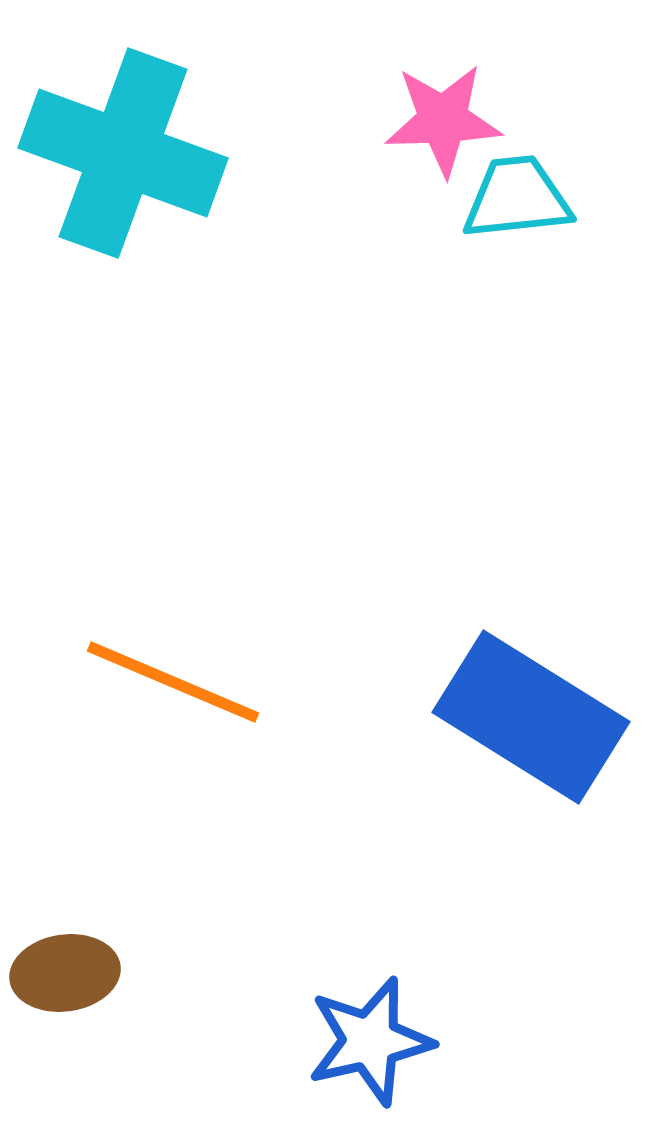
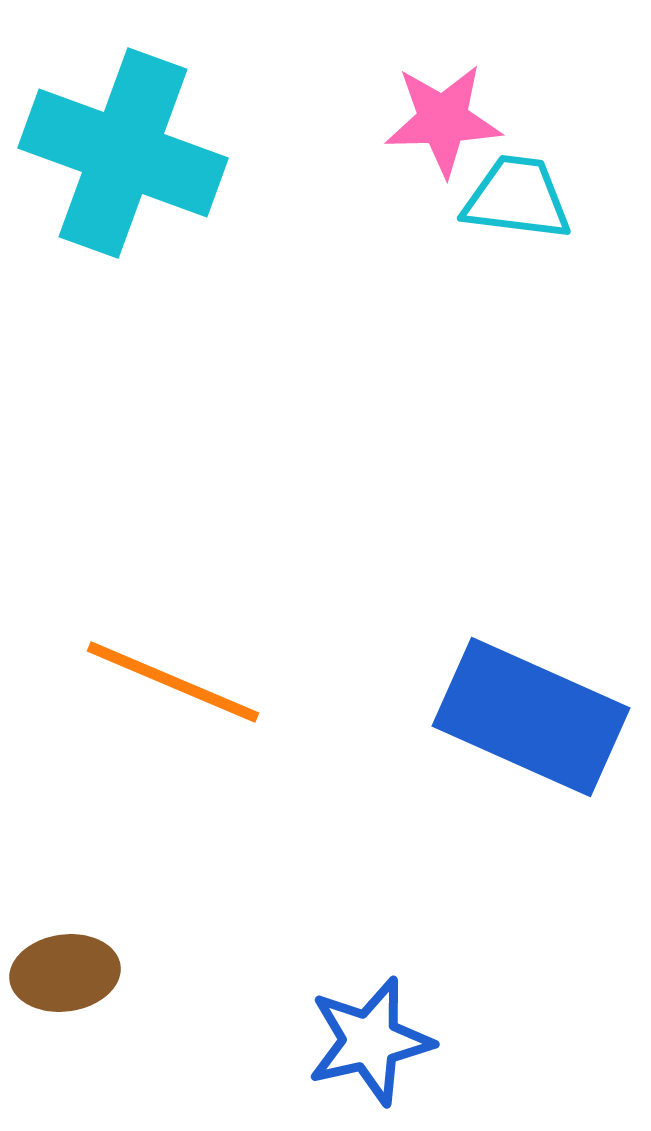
cyan trapezoid: rotated 13 degrees clockwise
blue rectangle: rotated 8 degrees counterclockwise
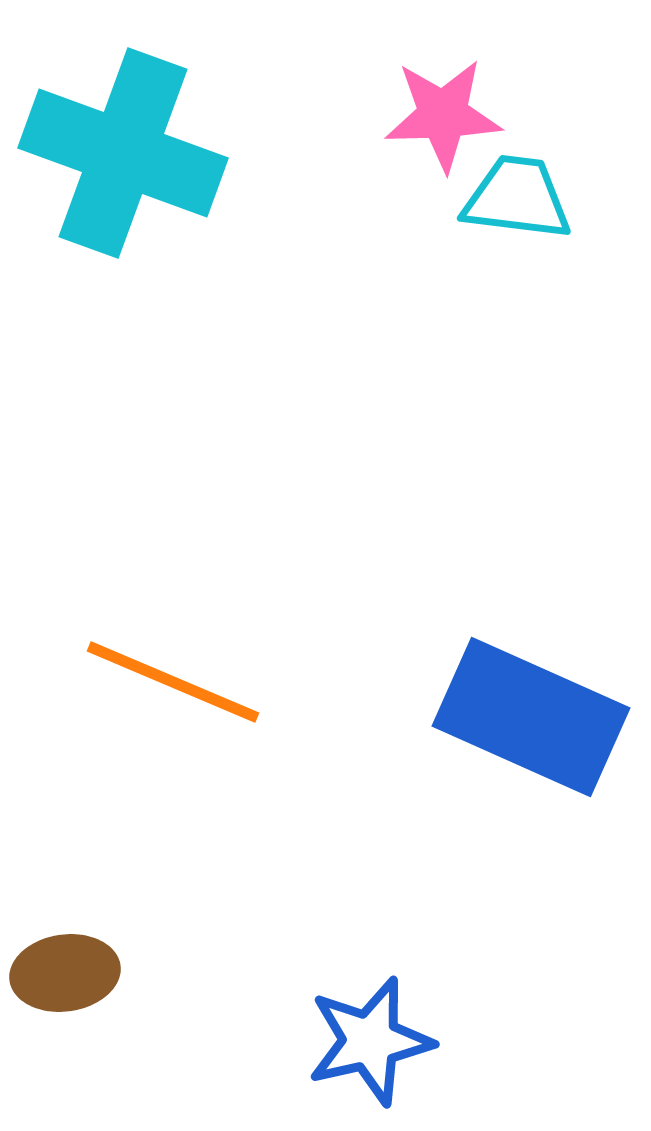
pink star: moved 5 px up
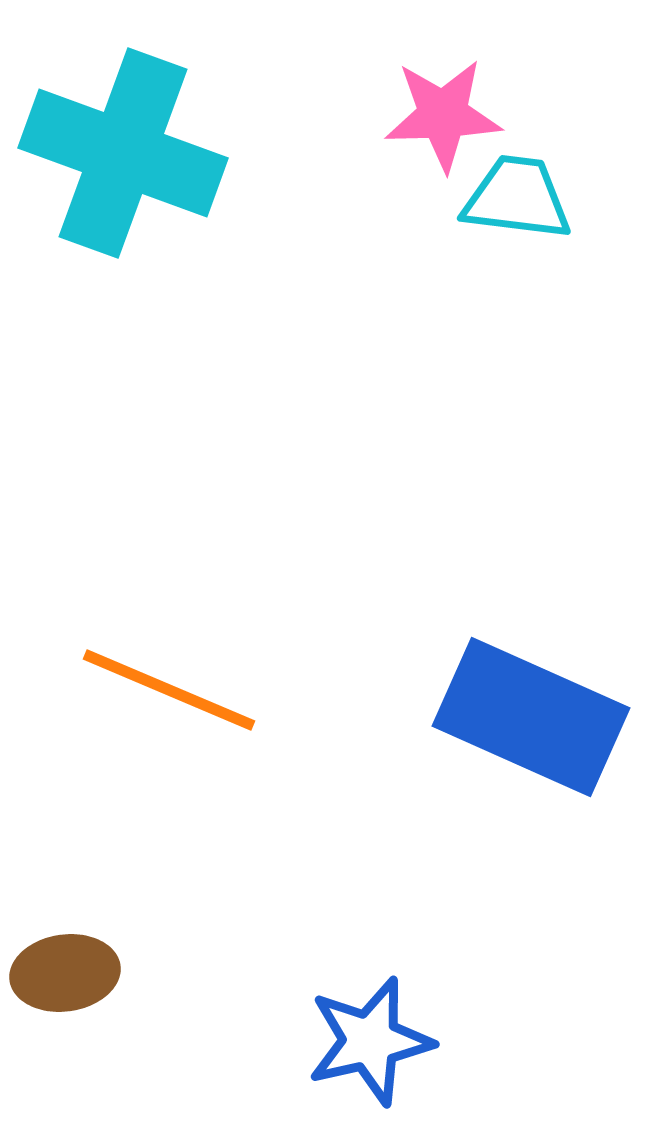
orange line: moved 4 px left, 8 px down
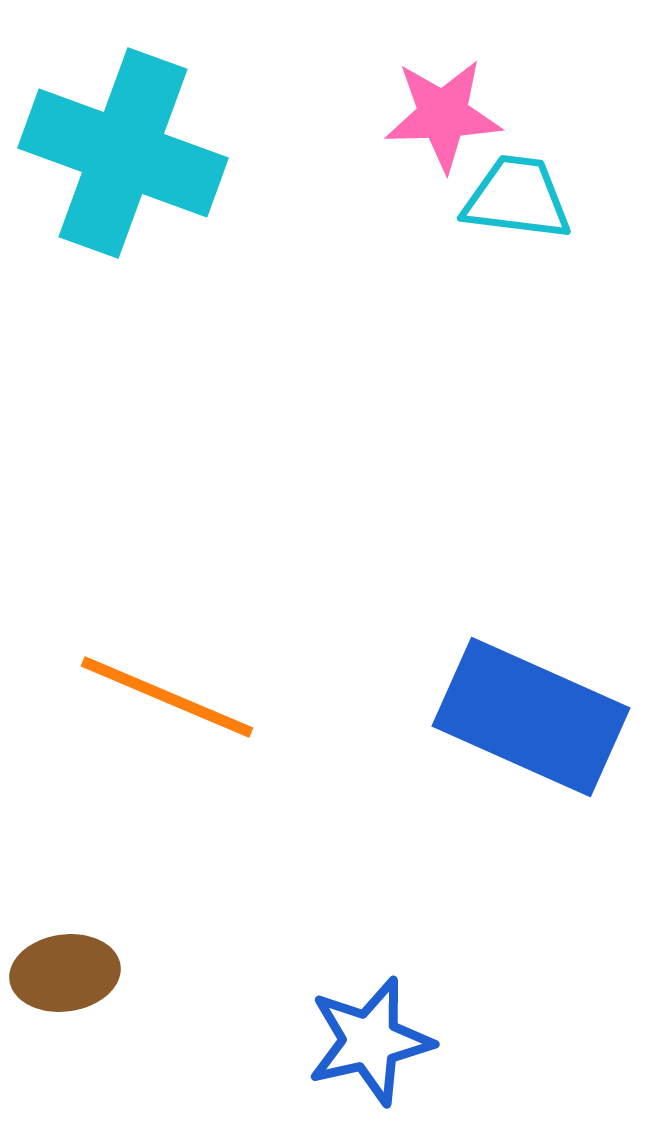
orange line: moved 2 px left, 7 px down
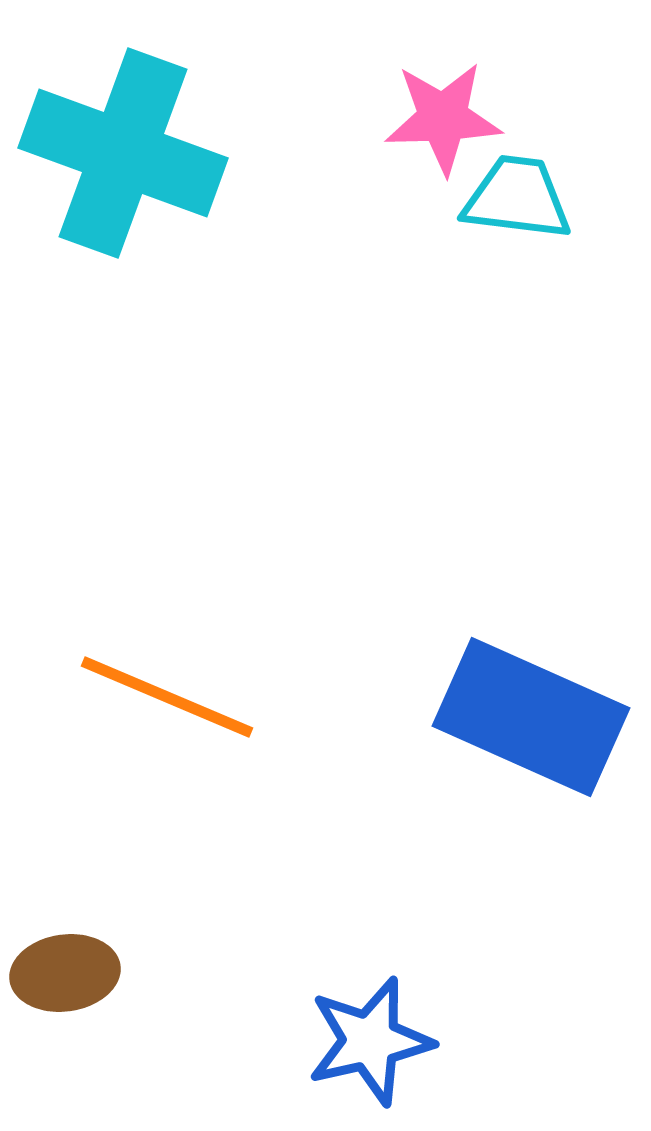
pink star: moved 3 px down
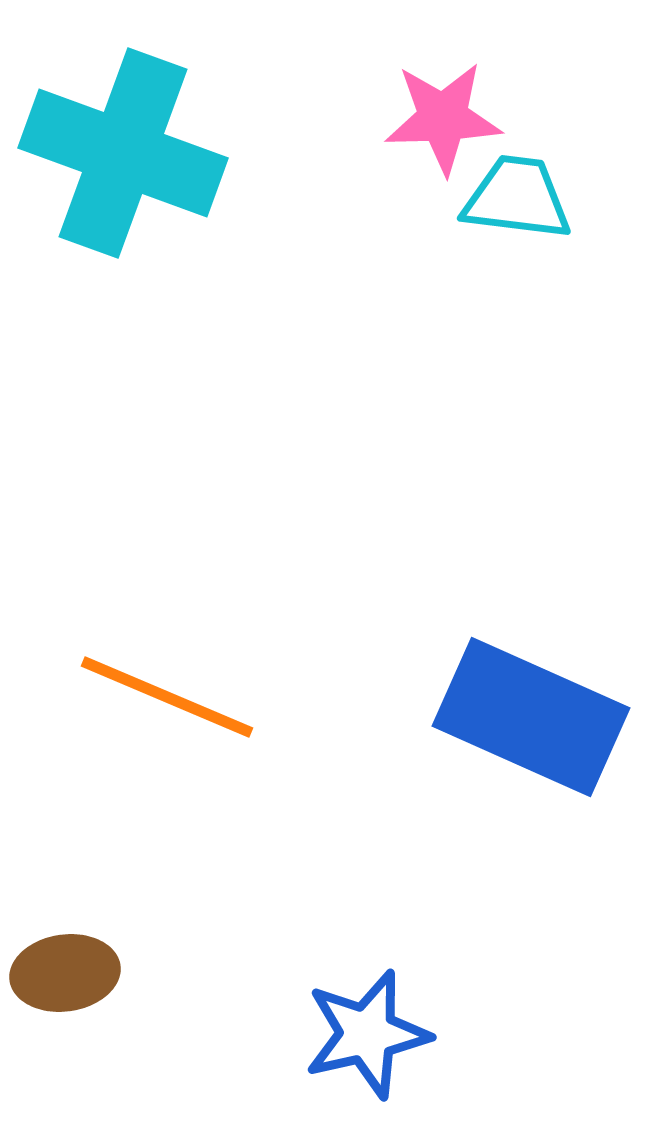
blue star: moved 3 px left, 7 px up
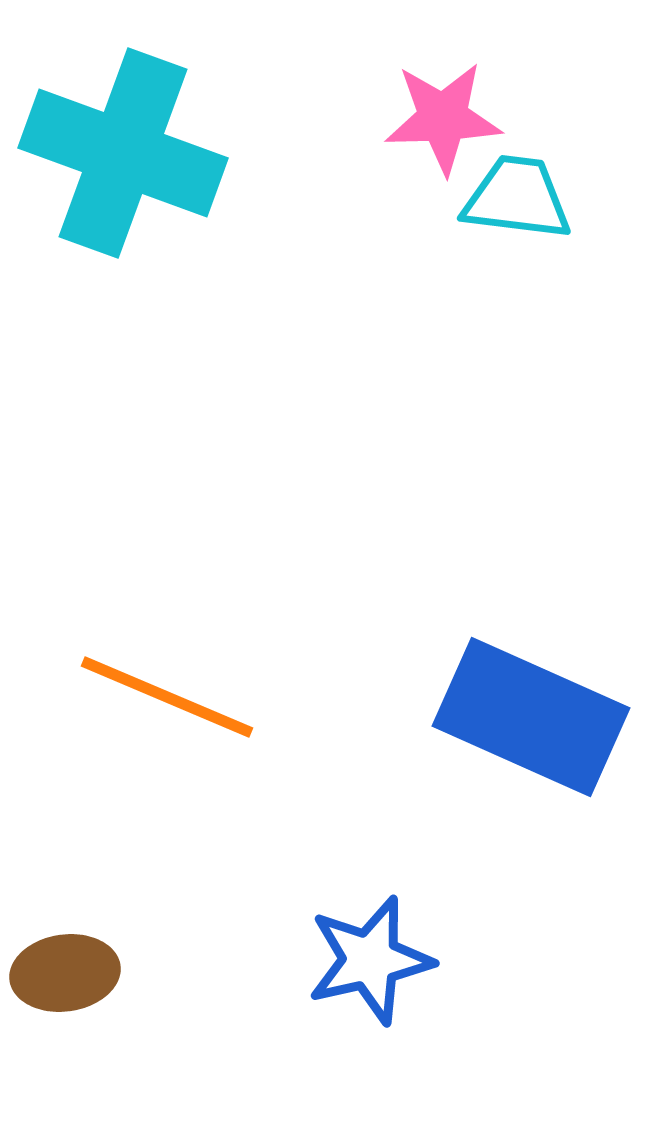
blue star: moved 3 px right, 74 px up
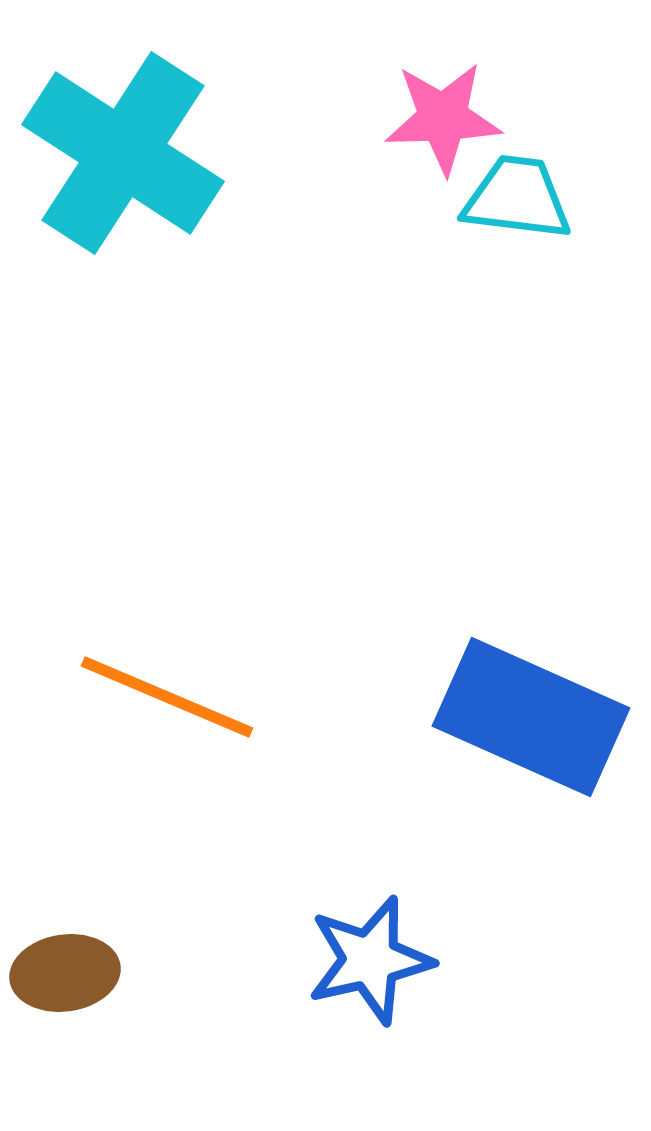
cyan cross: rotated 13 degrees clockwise
